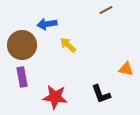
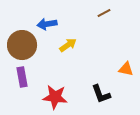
brown line: moved 2 px left, 3 px down
yellow arrow: rotated 102 degrees clockwise
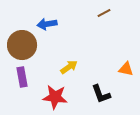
yellow arrow: moved 1 px right, 22 px down
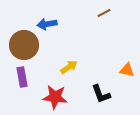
brown circle: moved 2 px right
orange triangle: moved 1 px right, 1 px down
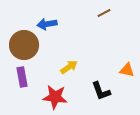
black L-shape: moved 3 px up
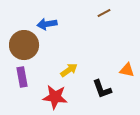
yellow arrow: moved 3 px down
black L-shape: moved 1 px right, 2 px up
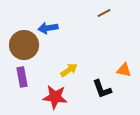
blue arrow: moved 1 px right, 4 px down
orange triangle: moved 3 px left
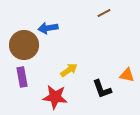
orange triangle: moved 3 px right, 5 px down
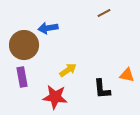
yellow arrow: moved 1 px left
black L-shape: rotated 15 degrees clockwise
